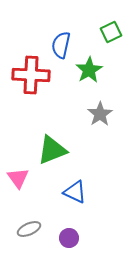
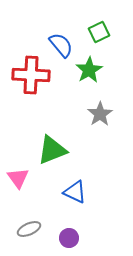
green square: moved 12 px left
blue semicircle: rotated 128 degrees clockwise
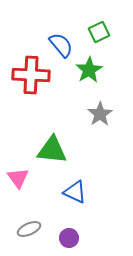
green triangle: rotated 28 degrees clockwise
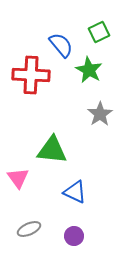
green star: rotated 12 degrees counterclockwise
purple circle: moved 5 px right, 2 px up
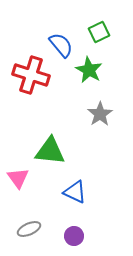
red cross: rotated 15 degrees clockwise
green triangle: moved 2 px left, 1 px down
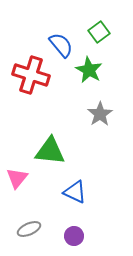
green square: rotated 10 degrees counterclockwise
pink triangle: moved 1 px left; rotated 15 degrees clockwise
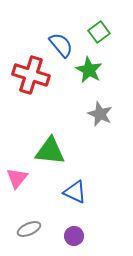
gray star: rotated 15 degrees counterclockwise
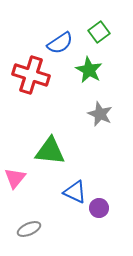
blue semicircle: moved 1 px left, 2 px up; rotated 96 degrees clockwise
pink triangle: moved 2 px left
purple circle: moved 25 px right, 28 px up
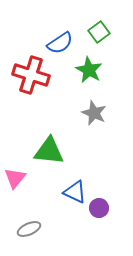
gray star: moved 6 px left, 1 px up
green triangle: moved 1 px left
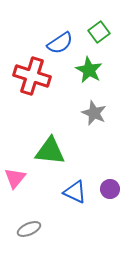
red cross: moved 1 px right, 1 px down
green triangle: moved 1 px right
purple circle: moved 11 px right, 19 px up
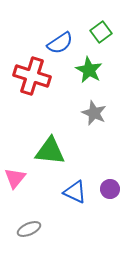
green square: moved 2 px right
